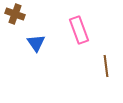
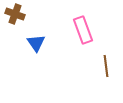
pink rectangle: moved 4 px right
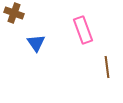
brown cross: moved 1 px left, 1 px up
brown line: moved 1 px right, 1 px down
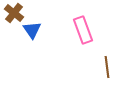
brown cross: rotated 18 degrees clockwise
blue triangle: moved 4 px left, 13 px up
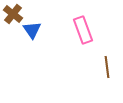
brown cross: moved 1 px left, 1 px down
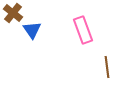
brown cross: moved 1 px up
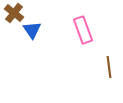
brown cross: moved 1 px right
brown line: moved 2 px right
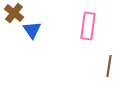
pink rectangle: moved 5 px right, 4 px up; rotated 28 degrees clockwise
brown line: moved 1 px up; rotated 15 degrees clockwise
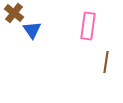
brown line: moved 3 px left, 4 px up
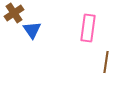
brown cross: rotated 18 degrees clockwise
pink rectangle: moved 2 px down
